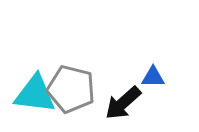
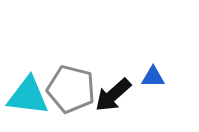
cyan triangle: moved 7 px left, 2 px down
black arrow: moved 10 px left, 8 px up
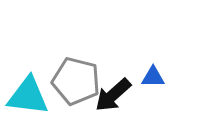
gray pentagon: moved 5 px right, 8 px up
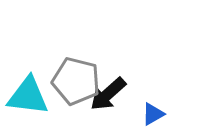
blue triangle: moved 37 px down; rotated 30 degrees counterclockwise
black arrow: moved 5 px left, 1 px up
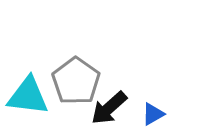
gray pentagon: rotated 21 degrees clockwise
black arrow: moved 1 px right, 14 px down
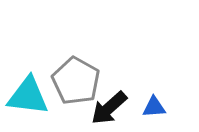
gray pentagon: rotated 6 degrees counterclockwise
blue triangle: moved 1 px right, 7 px up; rotated 25 degrees clockwise
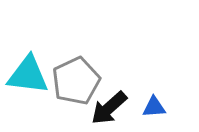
gray pentagon: rotated 18 degrees clockwise
cyan triangle: moved 21 px up
